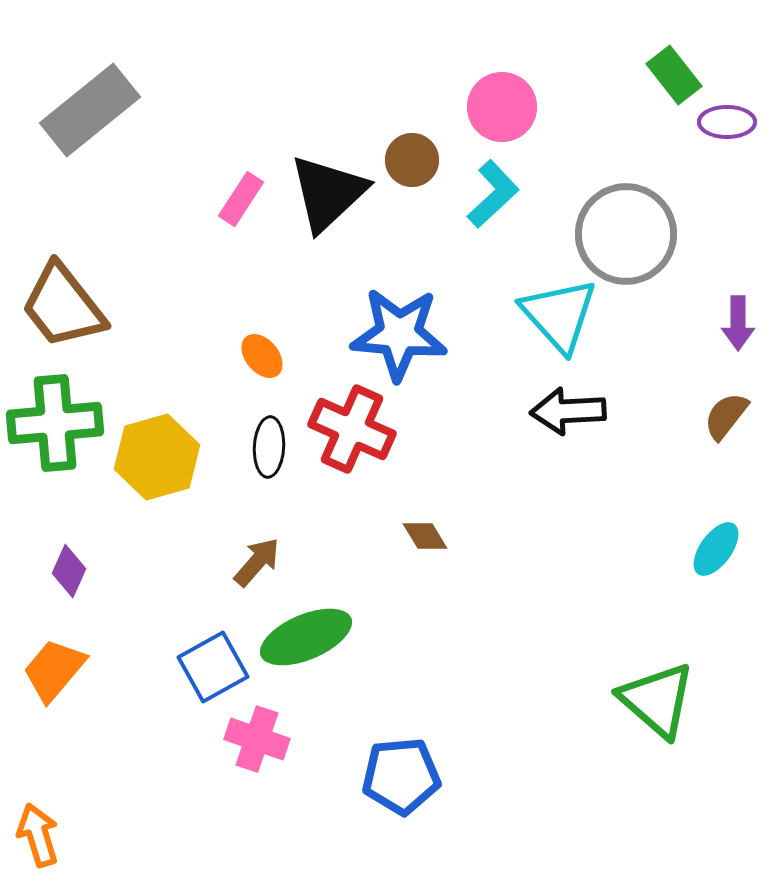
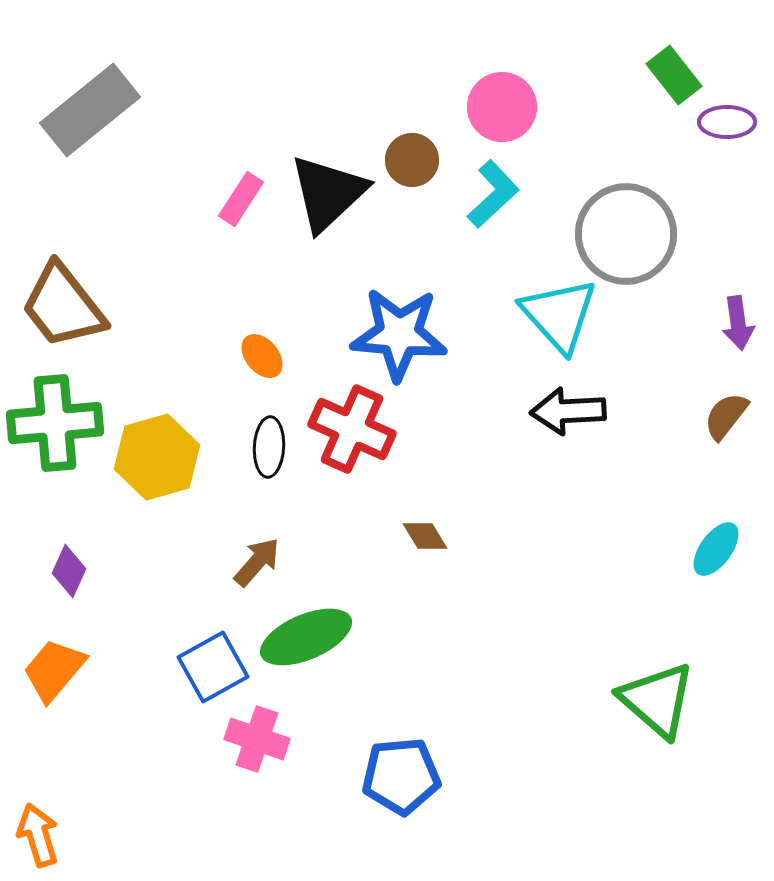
purple arrow: rotated 8 degrees counterclockwise
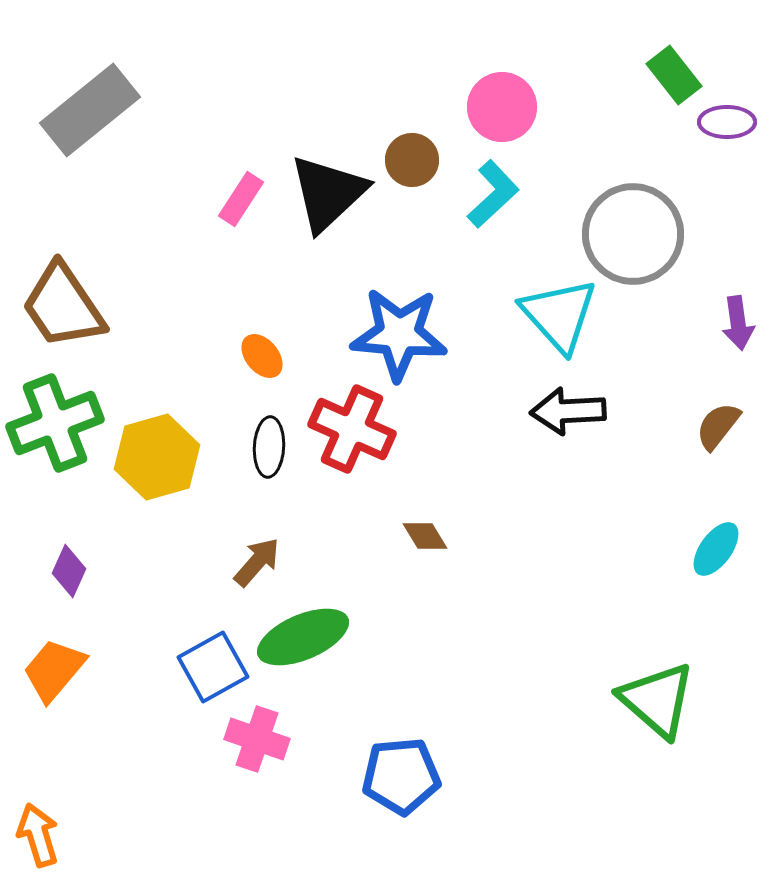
gray circle: moved 7 px right
brown trapezoid: rotated 4 degrees clockwise
brown semicircle: moved 8 px left, 10 px down
green cross: rotated 16 degrees counterclockwise
green ellipse: moved 3 px left
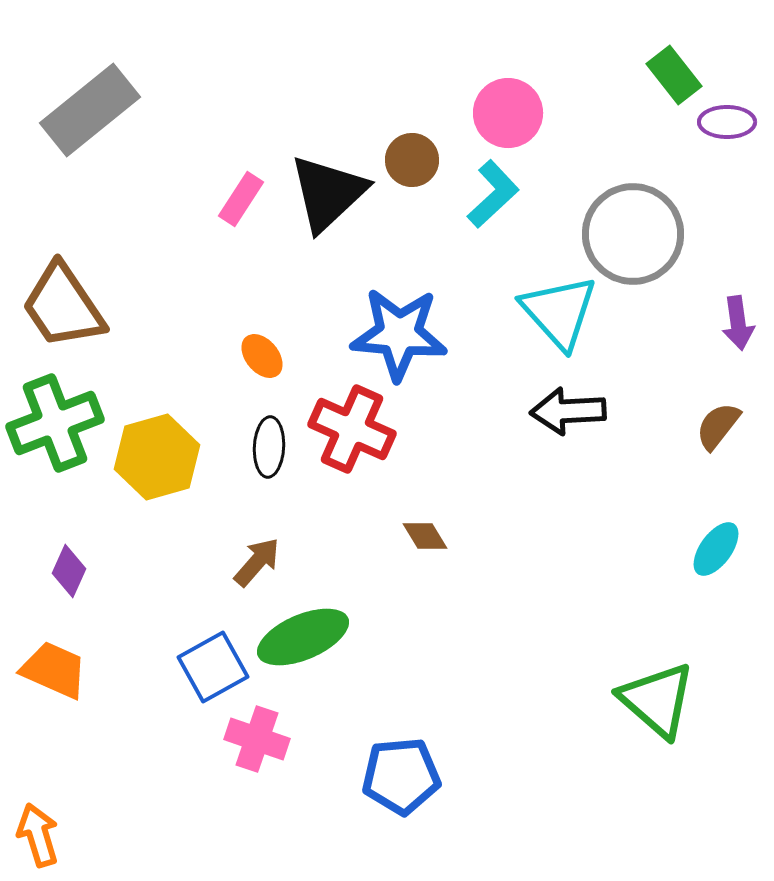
pink circle: moved 6 px right, 6 px down
cyan triangle: moved 3 px up
orange trapezoid: rotated 74 degrees clockwise
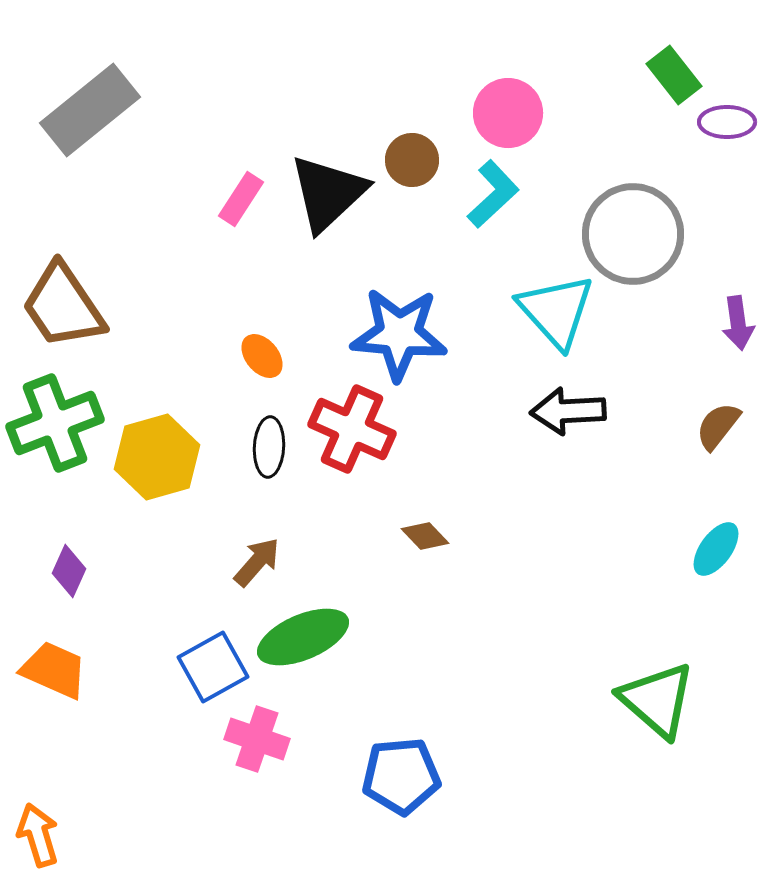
cyan triangle: moved 3 px left, 1 px up
brown diamond: rotated 12 degrees counterclockwise
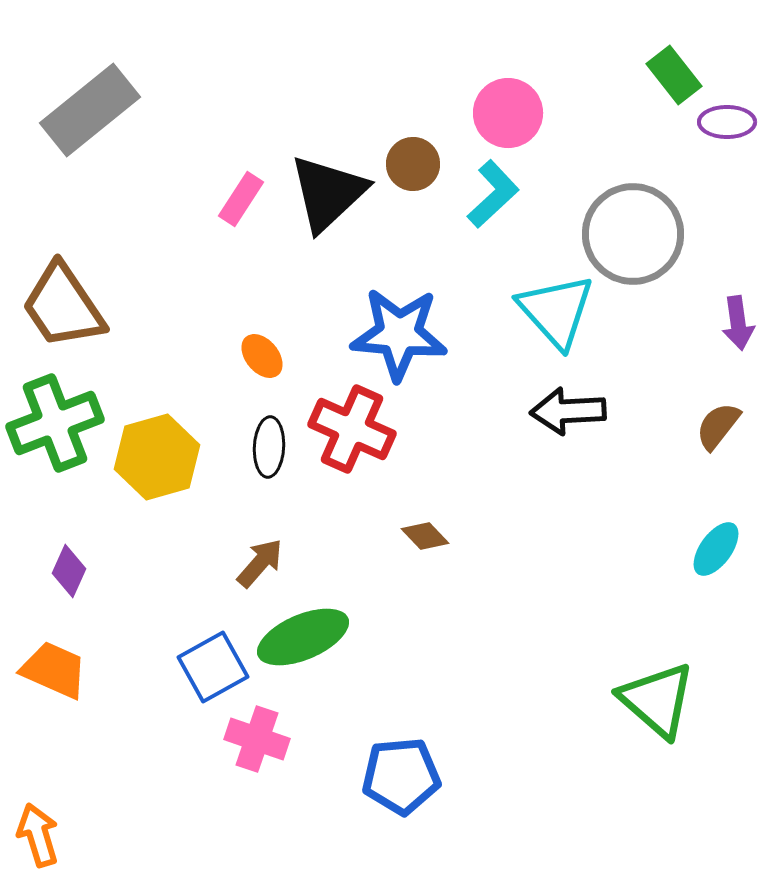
brown circle: moved 1 px right, 4 px down
brown arrow: moved 3 px right, 1 px down
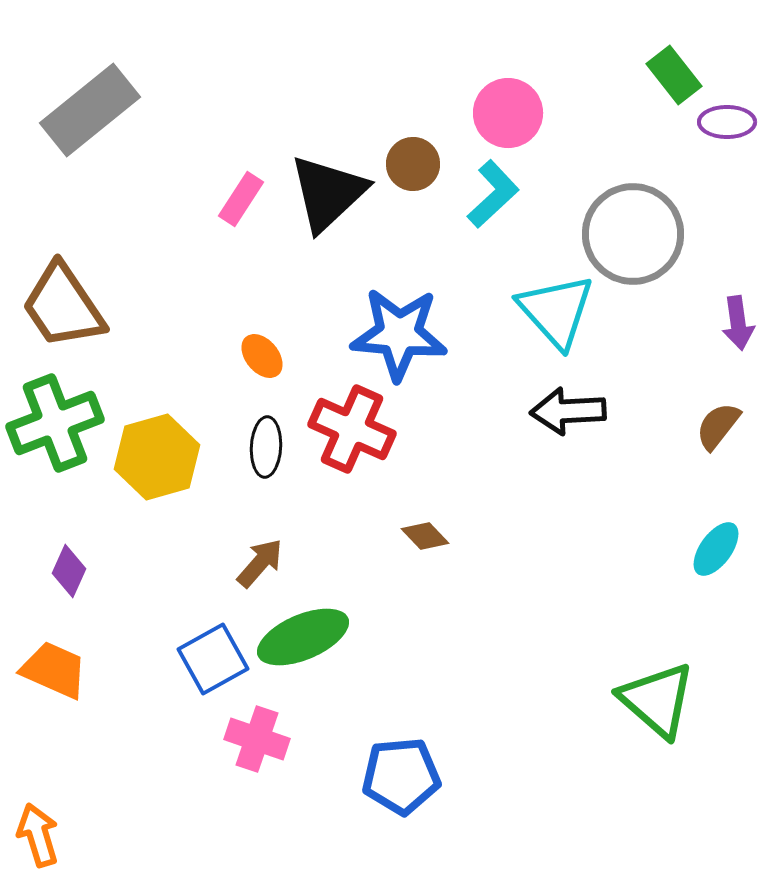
black ellipse: moved 3 px left
blue square: moved 8 px up
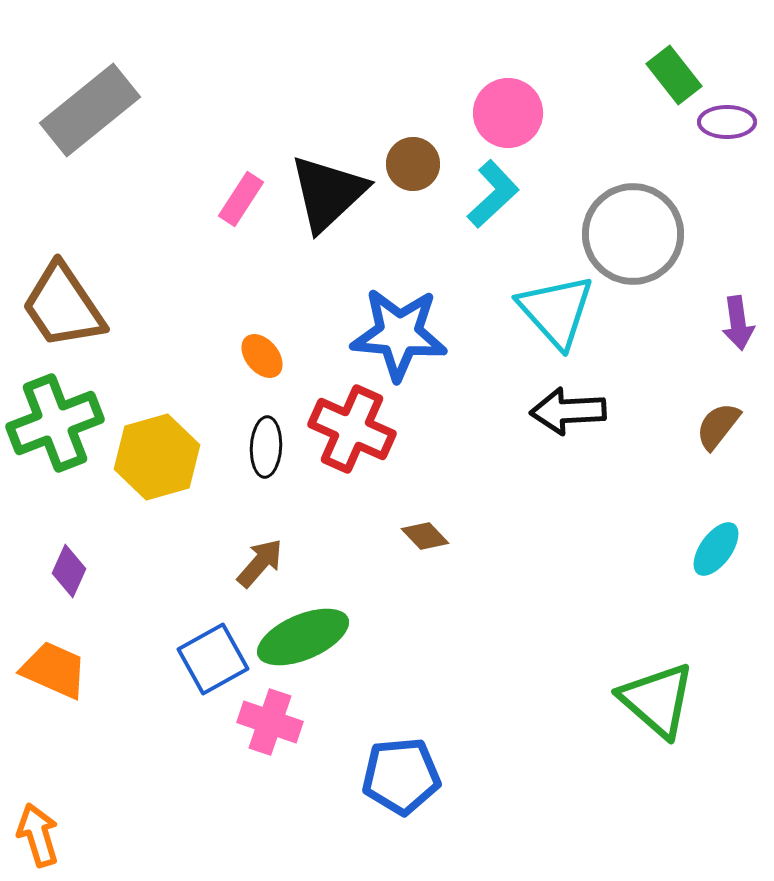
pink cross: moved 13 px right, 17 px up
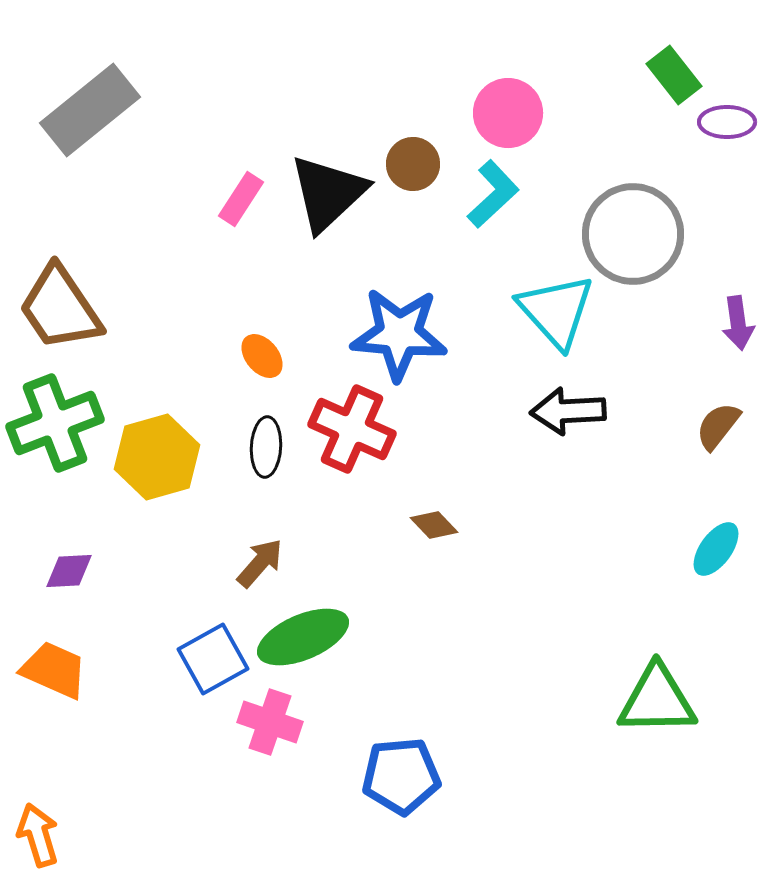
brown trapezoid: moved 3 px left, 2 px down
brown diamond: moved 9 px right, 11 px up
purple diamond: rotated 63 degrees clockwise
green triangle: rotated 42 degrees counterclockwise
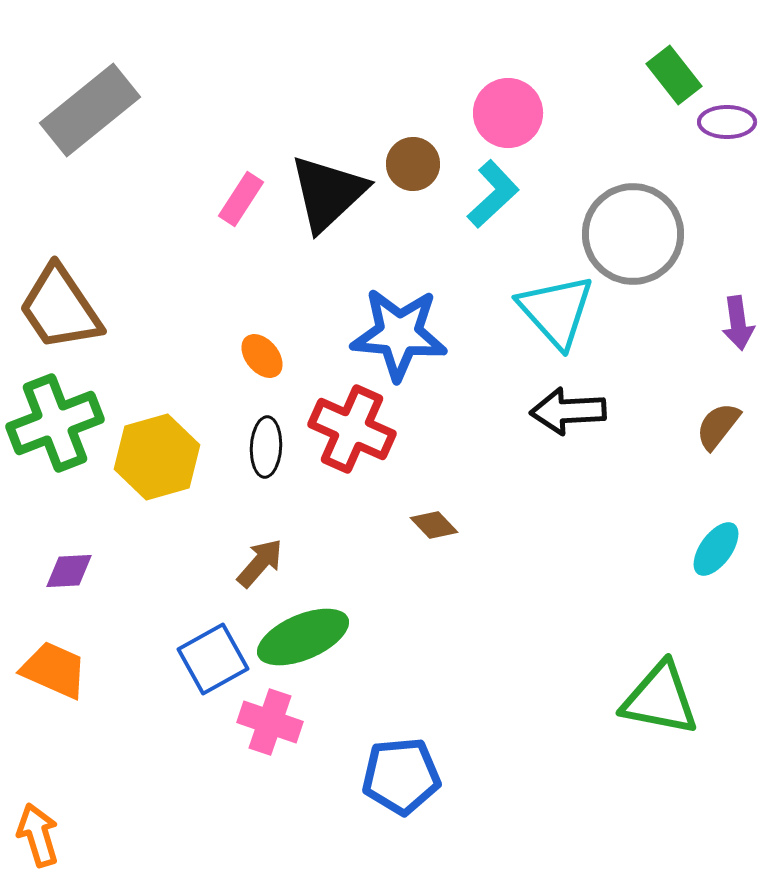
green triangle: moved 3 px right, 1 px up; rotated 12 degrees clockwise
